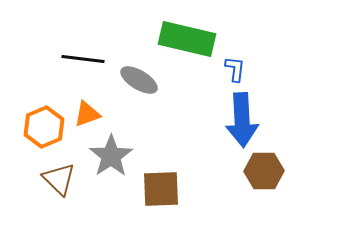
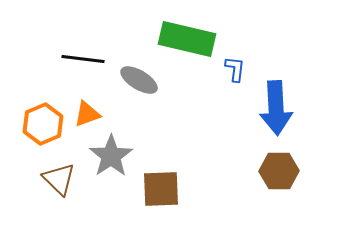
blue arrow: moved 34 px right, 12 px up
orange hexagon: moved 1 px left, 3 px up
brown hexagon: moved 15 px right
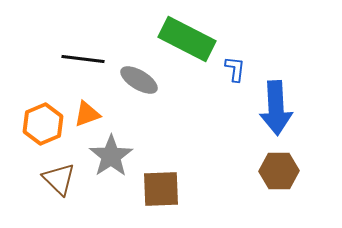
green rectangle: rotated 14 degrees clockwise
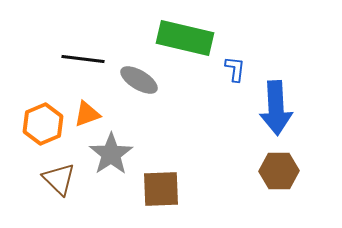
green rectangle: moved 2 px left, 1 px up; rotated 14 degrees counterclockwise
gray star: moved 2 px up
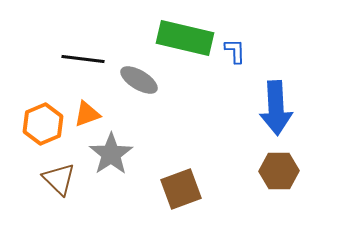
blue L-shape: moved 18 px up; rotated 8 degrees counterclockwise
brown square: moved 20 px right; rotated 18 degrees counterclockwise
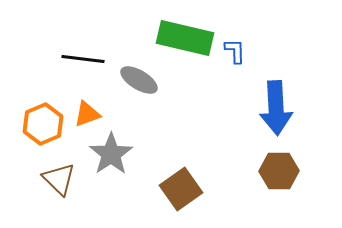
brown square: rotated 15 degrees counterclockwise
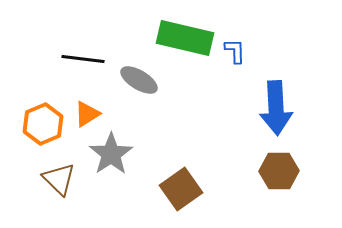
orange triangle: rotated 12 degrees counterclockwise
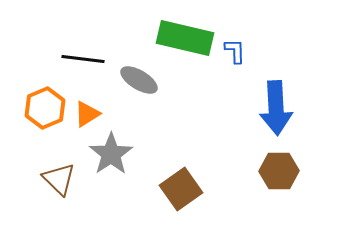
orange hexagon: moved 2 px right, 16 px up
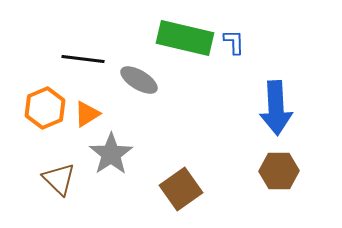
blue L-shape: moved 1 px left, 9 px up
